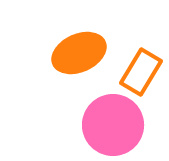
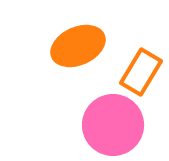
orange ellipse: moved 1 px left, 7 px up
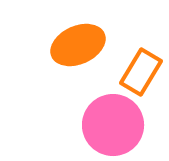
orange ellipse: moved 1 px up
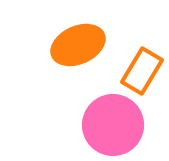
orange rectangle: moved 1 px right, 1 px up
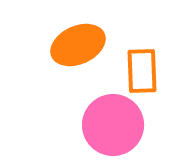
orange rectangle: rotated 33 degrees counterclockwise
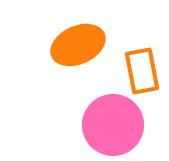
orange rectangle: rotated 9 degrees counterclockwise
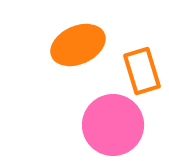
orange rectangle: rotated 6 degrees counterclockwise
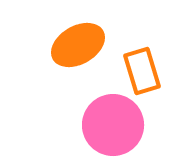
orange ellipse: rotated 6 degrees counterclockwise
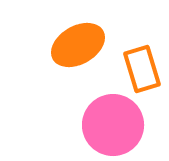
orange rectangle: moved 2 px up
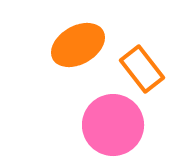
orange rectangle: rotated 21 degrees counterclockwise
